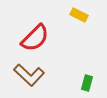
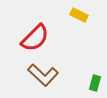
brown L-shape: moved 14 px right
green rectangle: moved 8 px right
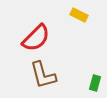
red semicircle: moved 1 px right
brown L-shape: rotated 32 degrees clockwise
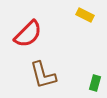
yellow rectangle: moved 6 px right
red semicircle: moved 8 px left, 4 px up
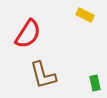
red semicircle: rotated 12 degrees counterclockwise
green rectangle: rotated 28 degrees counterclockwise
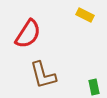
green rectangle: moved 1 px left, 4 px down
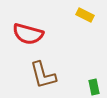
red semicircle: rotated 72 degrees clockwise
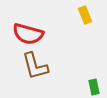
yellow rectangle: rotated 42 degrees clockwise
brown L-shape: moved 8 px left, 9 px up
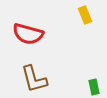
brown L-shape: moved 1 px left, 13 px down
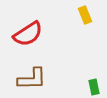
red semicircle: rotated 48 degrees counterclockwise
brown L-shape: moved 2 px left; rotated 76 degrees counterclockwise
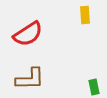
yellow rectangle: rotated 18 degrees clockwise
brown L-shape: moved 2 px left
